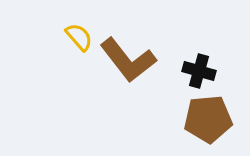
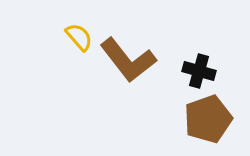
brown pentagon: rotated 15 degrees counterclockwise
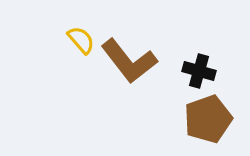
yellow semicircle: moved 2 px right, 3 px down
brown L-shape: moved 1 px right, 1 px down
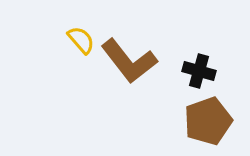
brown pentagon: moved 2 px down
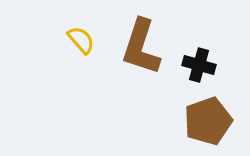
brown L-shape: moved 12 px right, 14 px up; rotated 56 degrees clockwise
black cross: moved 6 px up
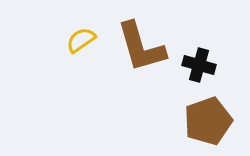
yellow semicircle: rotated 84 degrees counterclockwise
brown L-shape: rotated 34 degrees counterclockwise
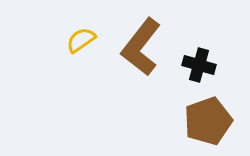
brown L-shape: rotated 54 degrees clockwise
